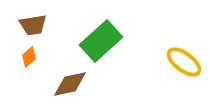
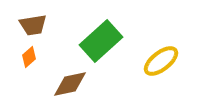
yellow ellipse: moved 23 px left, 1 px up; rotated 75 degrees counterclockwise
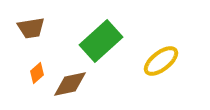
brown trapezoid: moved 2 px left, 3 px down
orange diamond: moved 8 px right, 16 px down
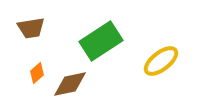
green rectangle: rotated 9 degrees clockwise
